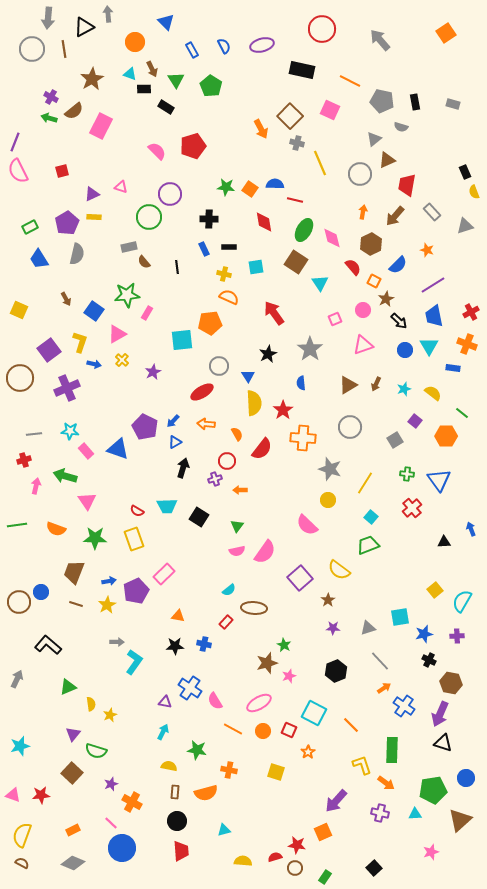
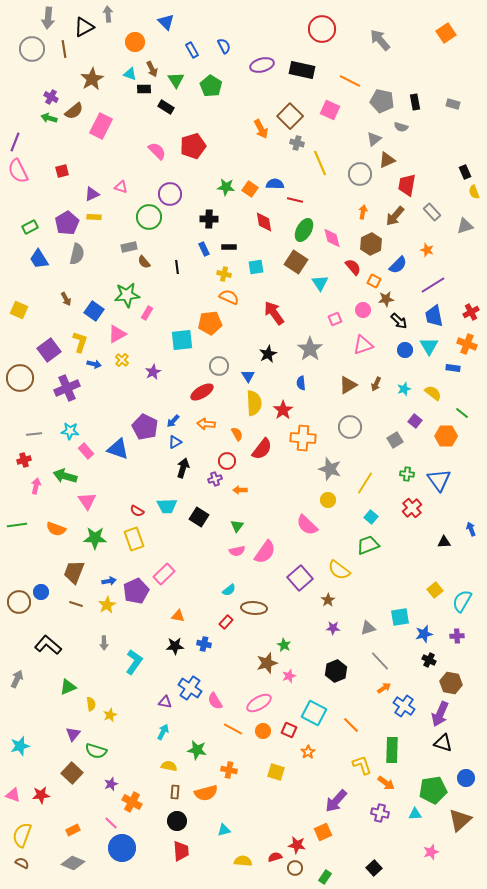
purple ellipse at (262, 45): moved 20 px down
brown star at (386, 299): rotated 21 degrees clockwise
gray arrow at (117, 642): moved 13 px left, 1 px down; rotated 88 degrees clockwise
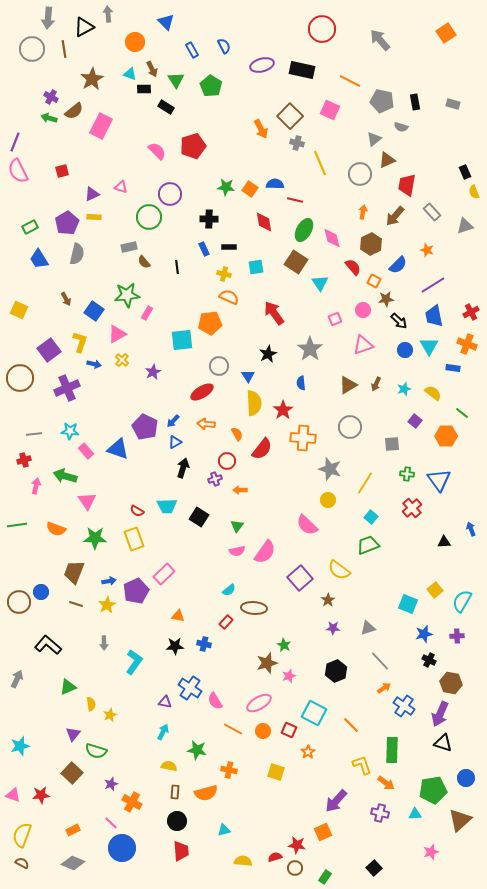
gray square at (395, 440): moved 3 px left, 4 px down; rotated 28 degrees clockwise
cyan square at (400, 617): moved 8 px right, 13 px up; rotated 30 degrees clockwise
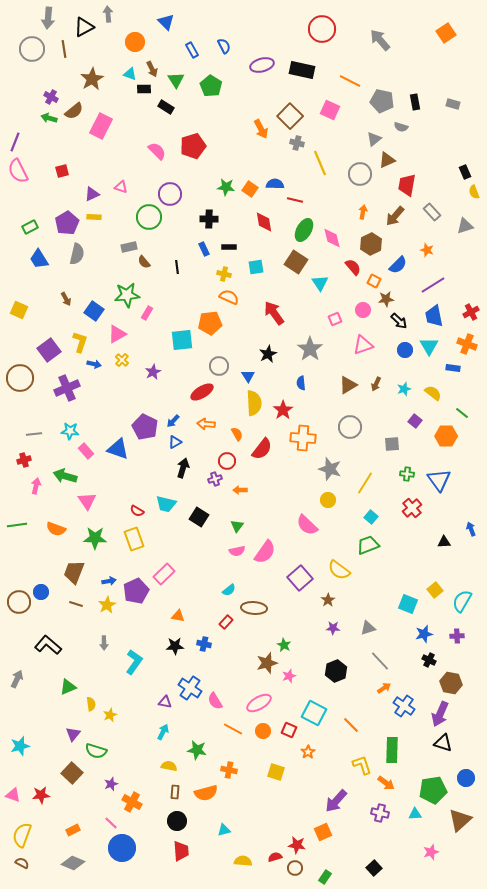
cyan trapezoid at (167, 506): moved 1 px left, 2 px up; rotated 15 degrees clockwise
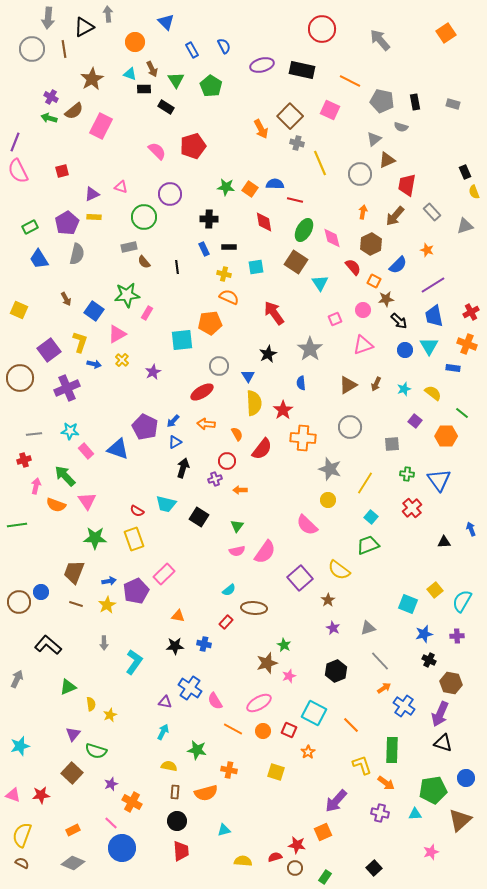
green circle at (149, 217): moved 5 px left
green arrow at (65, 476): rotated 30 degrees clockwise
orange semicircle at (56, 529): moved 24 px up
purple star at (333, 628): rotated 24 degrees clockwise
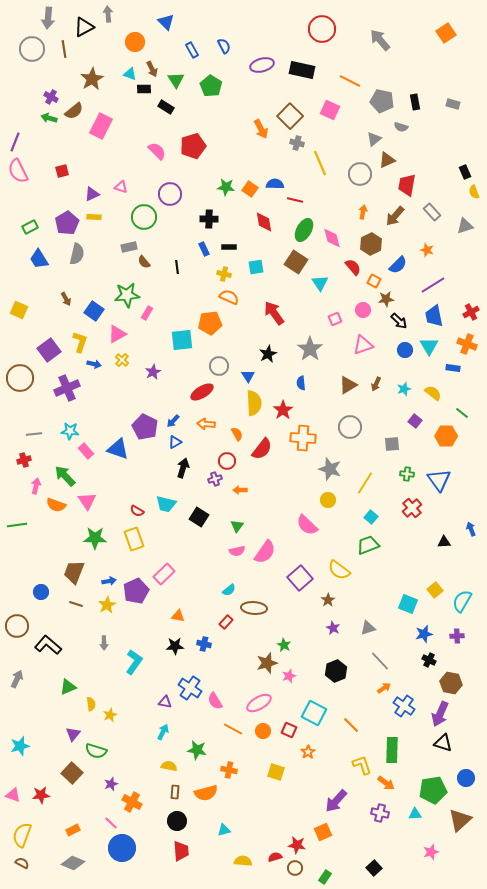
brown circle at (19, 602): moved 2 px left, 24 px down
